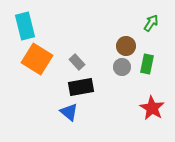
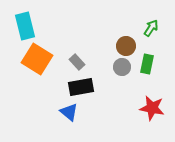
green arrow: moved 5 px down
red star: rotated 20 degrees counterclockwise
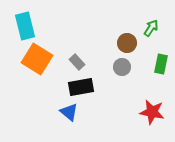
brown circle: moved 1 px right, 3 px up
green rectangle: moved 14 px right
red star: moved 4 px down
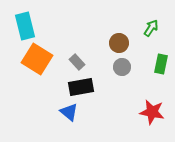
brown circle: moved 8 px left
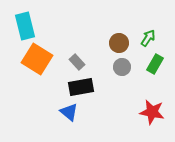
green arrow: moved 3 px left, 10 px down
green rectangle: moved 6 px left; rotated 18 degrees clockwise
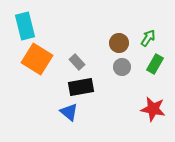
red star: moved 1 px right, 3 px up
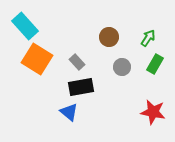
cyan rectangle: rotated 28 degrees counterclockwise
brown circle: moved 10 px left, 6 px up
red star: moved 3 px down
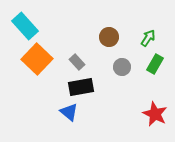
orange square: rotated 12 degrees clockwise
red star: moved 2 px right, 2 px down; rotated 15 degrees clockwise
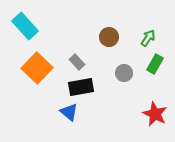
orange square: moved 9 px down
gray circle: moved 2 px right, 6 px down
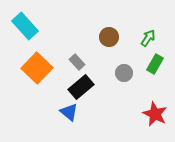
black rectangle: rotated 30 degrees counterclockwise
